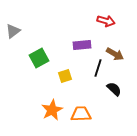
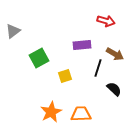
orange star: moved 1 px left, 2 px down
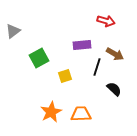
black line: moved 1 px left, 1 px up
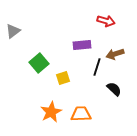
brown arrow: rotated 132 degrees clockwise
green square: moved 5 px down; rotated 12 degrees counterclockwise
yellow square: moved 2 px left, 2 px down
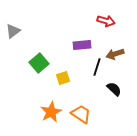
orange trapezoid: rotated 35 degrees clockwise
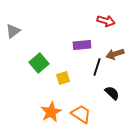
black semicircle: moved 2 px left, 4 px down
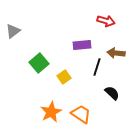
brown arrow: moved 1 px right, 1 px up; rotated 24 degrees clockwise
yellow square: moved 1 px right, 1 px up; rotated 16 degrees counterclockwise
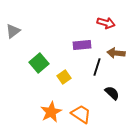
red arrow: moved 2 px down
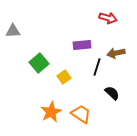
red arrow: moved 2 px right, 5 px up
gray triangle: rotated 35 degrees clockwise
brown arrow: rotated 18 degrees counterclockwise
